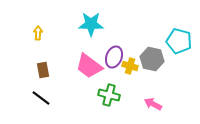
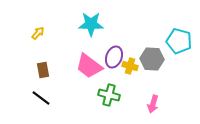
yellow arrow: rotated 40 degrees clockwise
gray hexagon: rotated 10 degrees counterclockwise
pink arrow: rotated 102 degrees counterclockwise
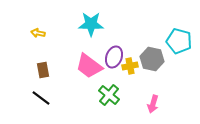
yellow arrow: rotated 120 degrees counterclockwise
gray hexagon: rotated 10 degrees clockwise
yellow cross: rotated 28 degrees counterclockwise
green cross: rotated 25 degrees clockwise
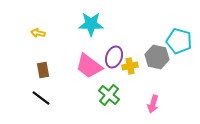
gray hexagon: moved 5 px right, 2 px up
